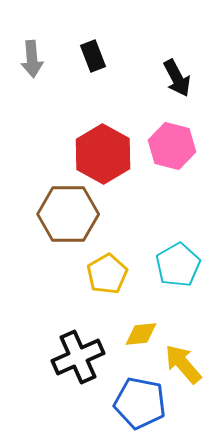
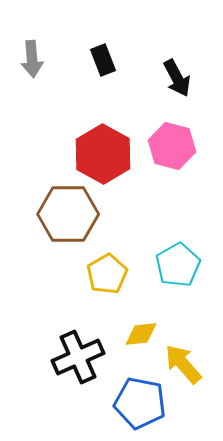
black rectangle: moved 10 px right, 4 px down
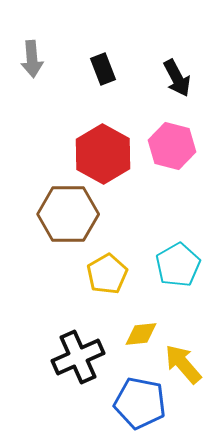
black rectangle: moved 9 px down
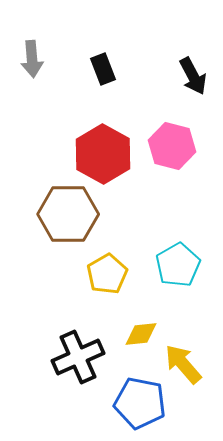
black arrow: moved 16 px right, 2 px up
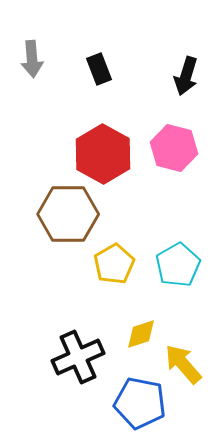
black rectangle: moved 4 px left
black arrow: moved 7 px left; rotated 45 degrees clockwise
pink hexagon: moved 2 px right, 2 px down
yellow pentagon: moved 7 px right, 10 px up
yellow diamond: rotated 12 degrees counterclockwise
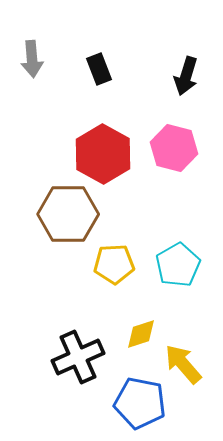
yellow pentagon: rotated 27 degrees clockwise
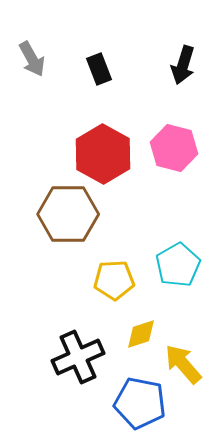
gray arrow: rotated 24 degrees counterclockwise
black arrow: moved 3 px left, 11 px up
yellow pentagon: moved 16 px down
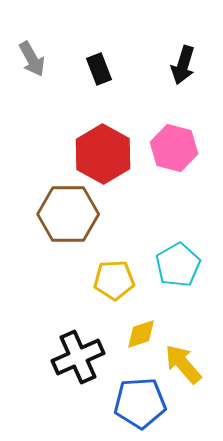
blue pentagon: rotated 15 degrees counterclockwise
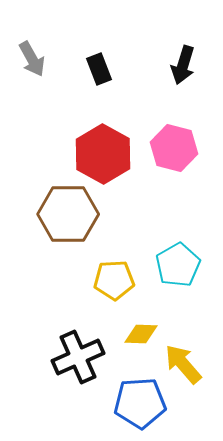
yellow diamond: rotated 20 degrees clockwise
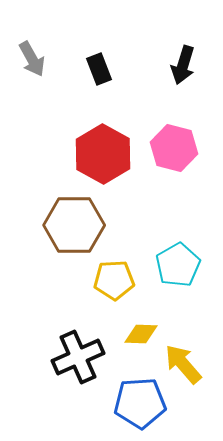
brown hexagon: moved 6 px right, 11 px down
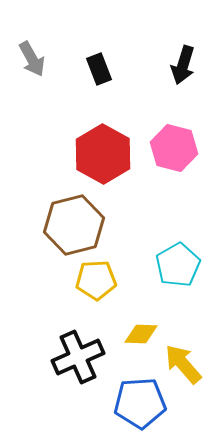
brown hexagon: rotated 14 degrees counterclockwise
yellow pentagon: moved 18 px left
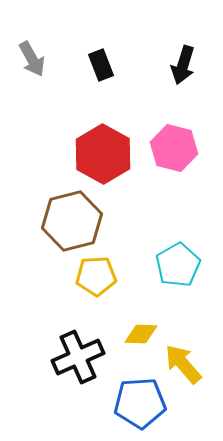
black rectangle: moved 2 px right, 4 px up
brown hexagon: moved 2 px left, 4 px up
yellow pentagon: moved 4 px up
